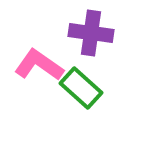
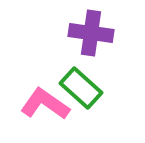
pink L-shape: moved 6 px right, 39 px down
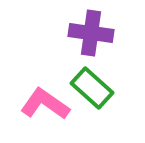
green rectangle: moved 11 px right
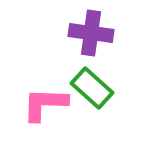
pink L-shape: rotated 33 degrees counterclockwise
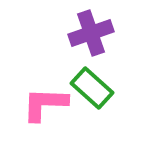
purple cross: rotated 27 degrees counterclockwise
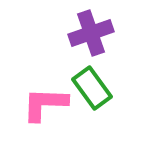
green rectangle: rotated 12 degrees clockwise
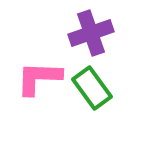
pink L-shape: moved 6 px left, 26 px up
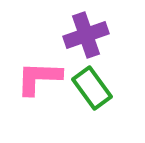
purple cross: moved 5 px left, 2 px down
